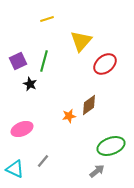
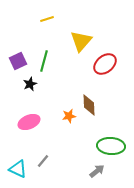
black star: rotated 24 degrees clockwise
brown diamond: rotated 55 degrees counterclockwise
pink ellipse: moved 7 px right, 7 px up
green ellipse: rotated 24 degrees clockwise
cyan triangle: moved 3 px right
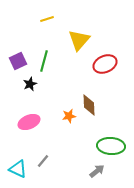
yellow triangle: moved 2 px left, 1 px up
red ellipse: rotated 15 degrees clockwise
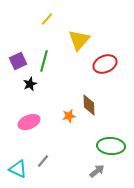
yellow line: rotated 32 degrees counterclockwise
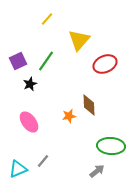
green line: moved 2 px right; rotated 20 degrees clockwise
pink ellipse: rotated 75 degrees clockwise
cyan triangle: rotated 48 degrees counterclockwise
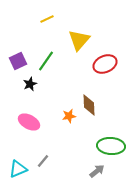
yellow line: rotated 24 degrees clockwise
pink ellipse: rotated 25 degrees counterclockwise
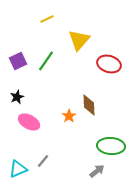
red ellipse: moved 4 px right; rotated 40 degrees clockwise
black star: moved 13 px left, 13 px down
orange star: rotated 24 degrees counterclockwise
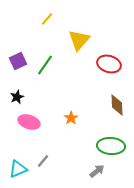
yellow line: rotated 24 degrees counterclockwise
green line: moved 1 px left, 4 px down
brown diamond: moved 28 px right
orange star: moved 2 px right, 2 px down
pink ellipse: rotated 10 degrees counterclockwise
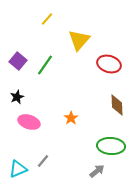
purple square: rotated 24 degrees counterclockwise
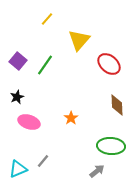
red ellipse: rotated 25 degrees clockwise
